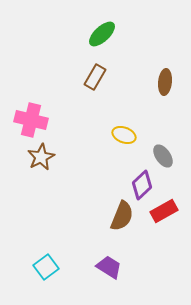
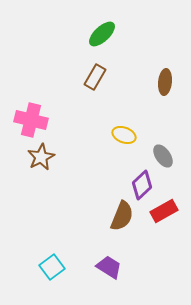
cyan square: moved 6 px right
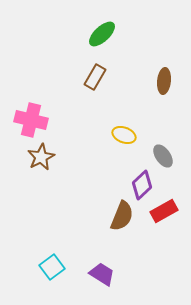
brown ellipse: moved 1 px left, 1 px up
purple trapezoid: moved 7 px left, 7 px down
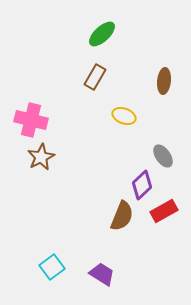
yellow ellipse: moved 19 px up
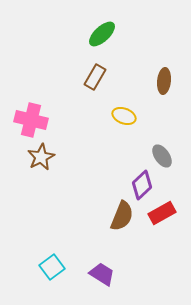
gray ellipse: moved 1 px left
red rectangle: moved 2 px left, 2 px down
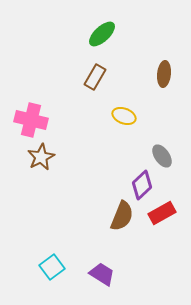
brown ellipse: moved 7 px up
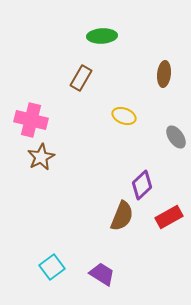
green ellipse: moved 2 px down; rotated 40 degrees clockwise
brown rectangle: moved 14 px left, 1 px down
gray ellipse: moved 14 px right, 19 px up
red rectangle: moved 7 px right, 4 px down
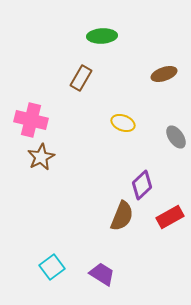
brown ellipse: rotated 65 degrees clockwise
yellow ellipse: moved 1 px left, 7 px down
red rectangle: moved 1 px right
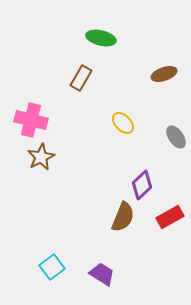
green ellipse: moved 1 px left, 2 px down; rotated 16 degrees clockwise
yellow ellipse: rotated 25 degrees clockwise
brown semicircle: moved 1 px right, 1 px down
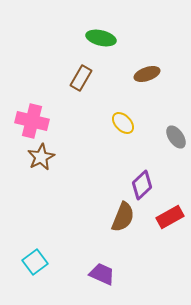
brown ellipse: moved 17 px left
pink cross: moved 1 px right, 1 px down
cyan square: moved 17 px left, 5 px up
purple trapezoid: rotated 8 degrees counterclockwise
